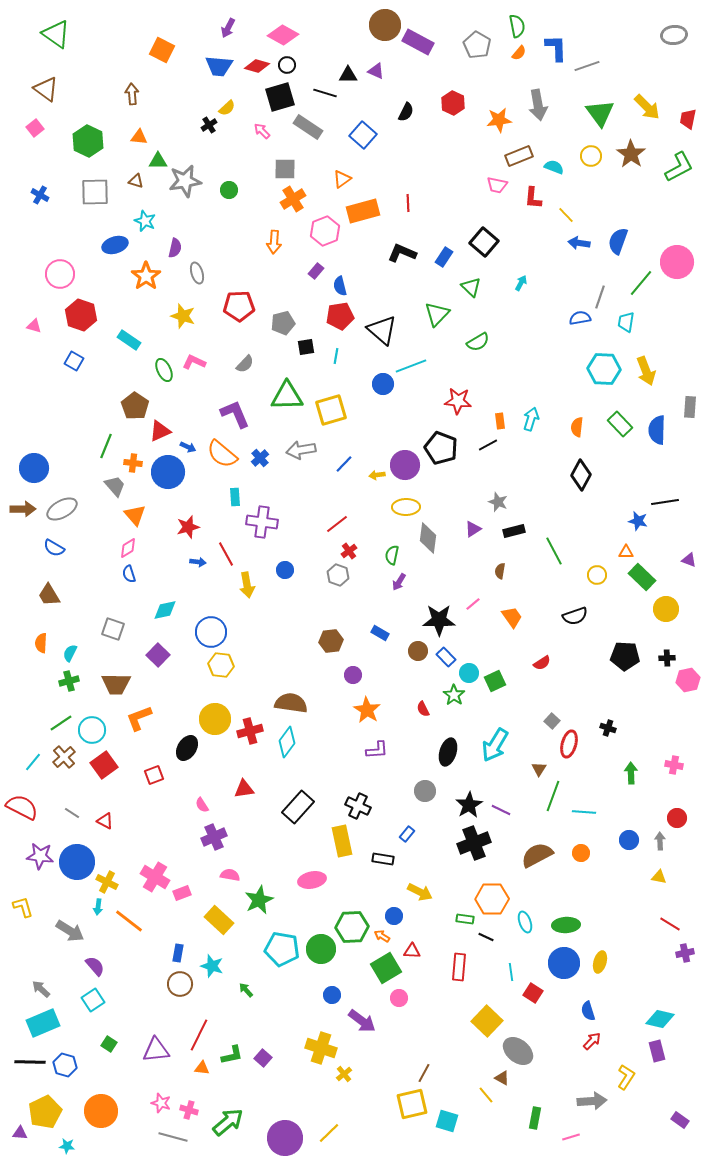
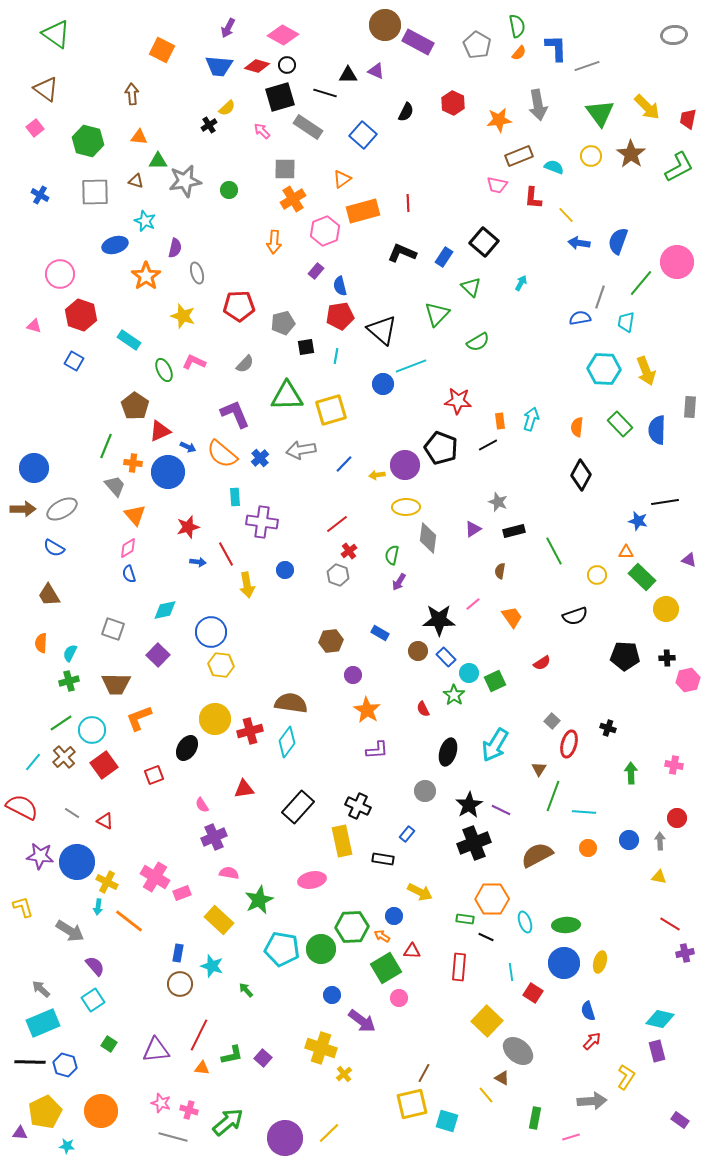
green hexagon at (88, 141): rotated 12 degrees counterclockwise
orange circle at (581, 853): moved 7 px right, 5 px up
pink semicircle at (230, 875): moved 1 px left, 2 px up
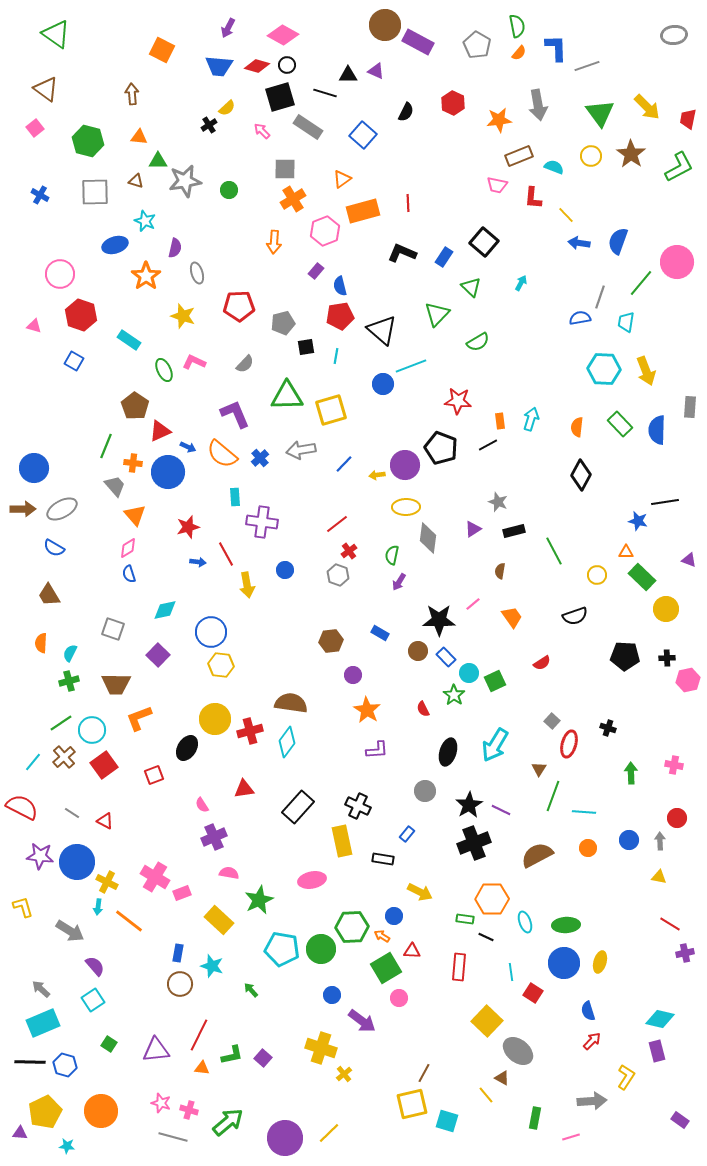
green arrow at (246, 990): moved 5 px right
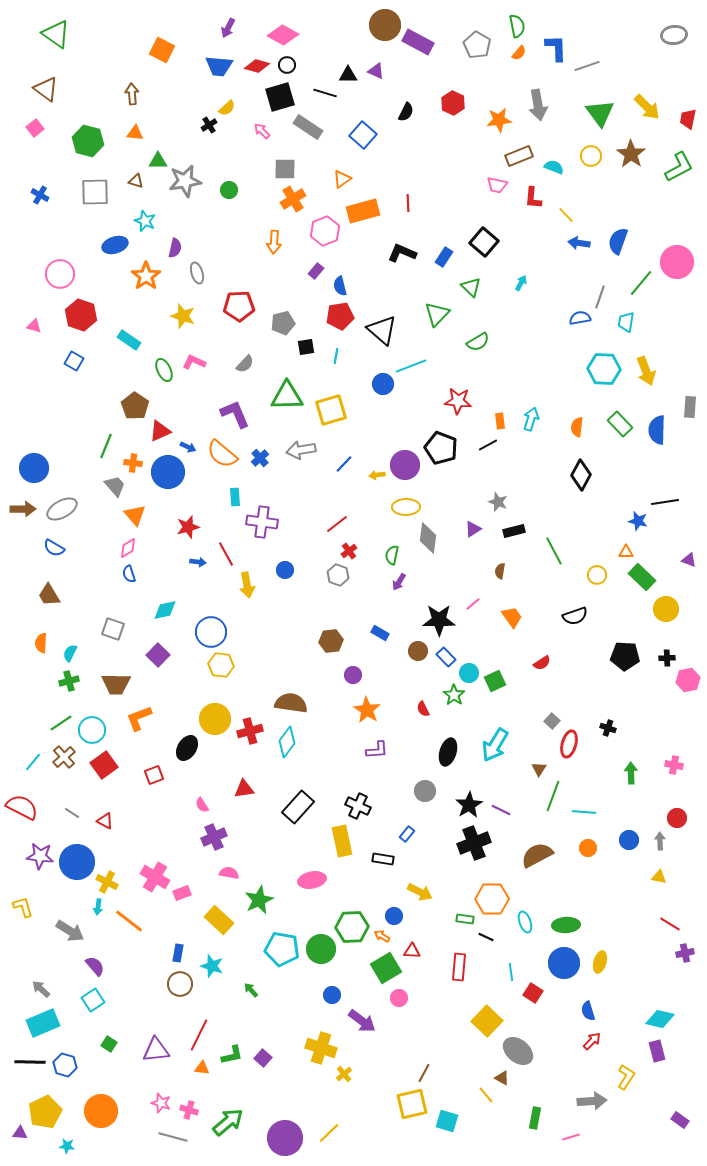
orange triangle at (139, 137): moved 4 px left, 4 px up
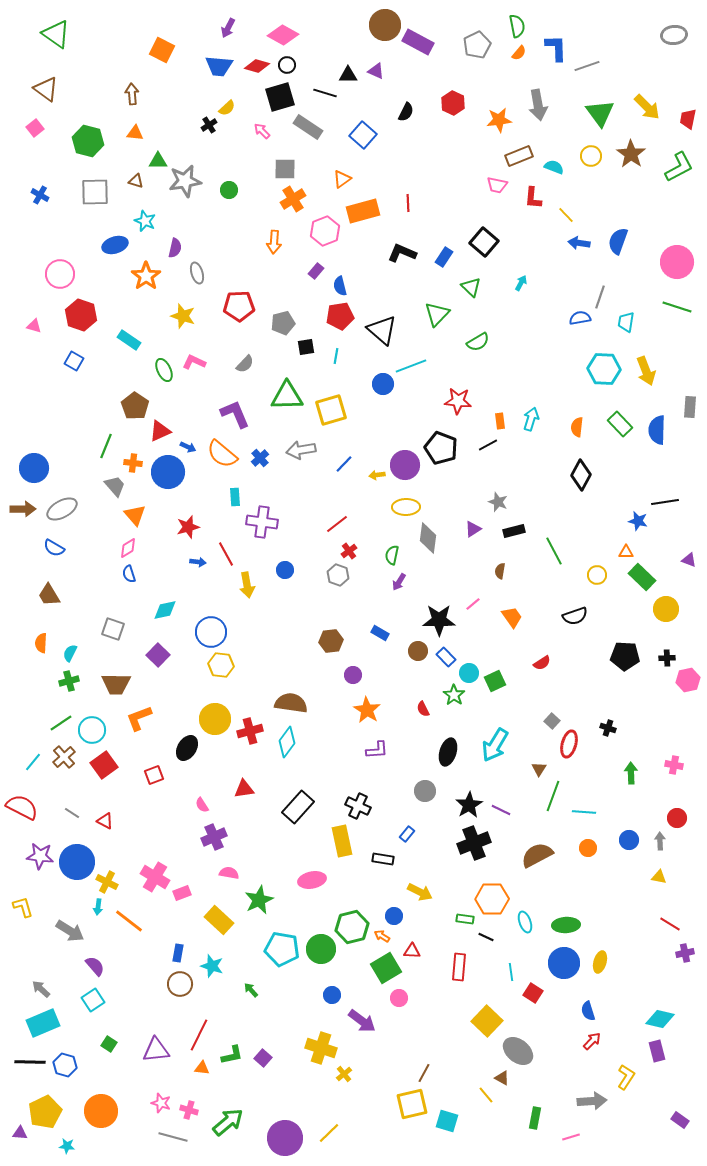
gray pentagon at (477, 45): rotated 16 degrees clockwise
green line at (641, 283): moved 36 px right, 24 px down; rotated 68 degrees clockwise
green hexagon at (352, 927): rotated 12 degrees counterclockwise
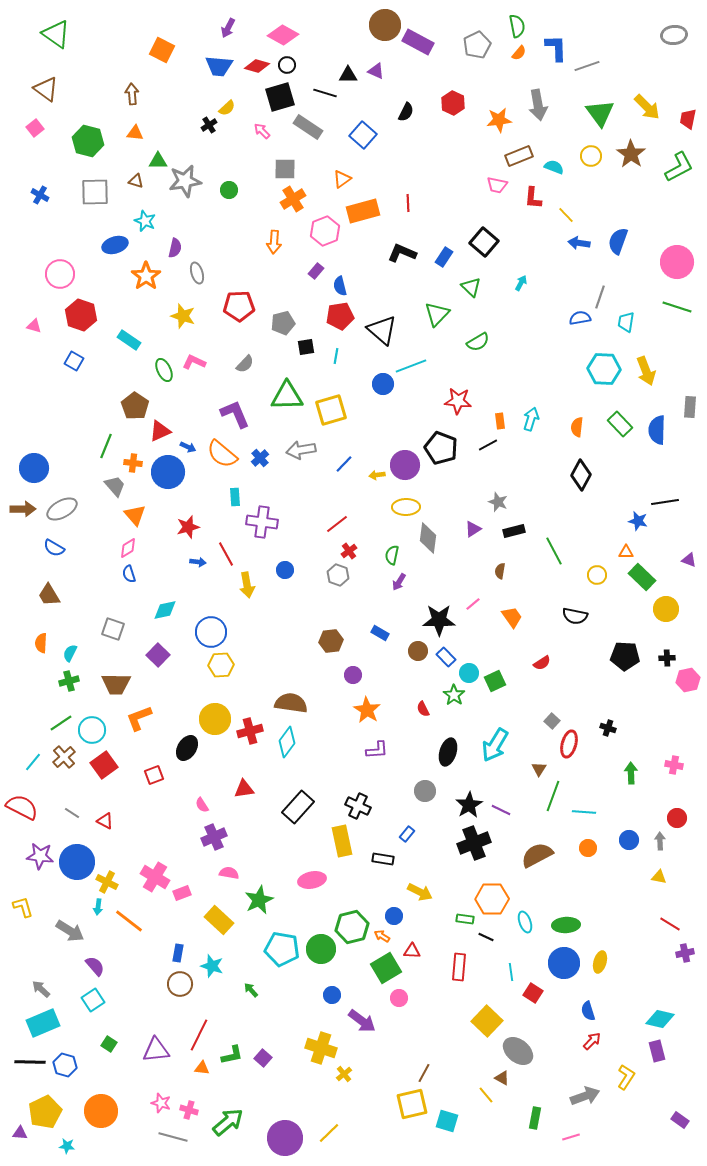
black semicircle at (575, 616): rotated 30 degrees clockwise
yellow hexagon at (221, 665): rotated 10 degrees counterclockwise
gray arrow at (592, 1101): moved 7 px left, 5 px up; rotated 16 degrees counterclockwise
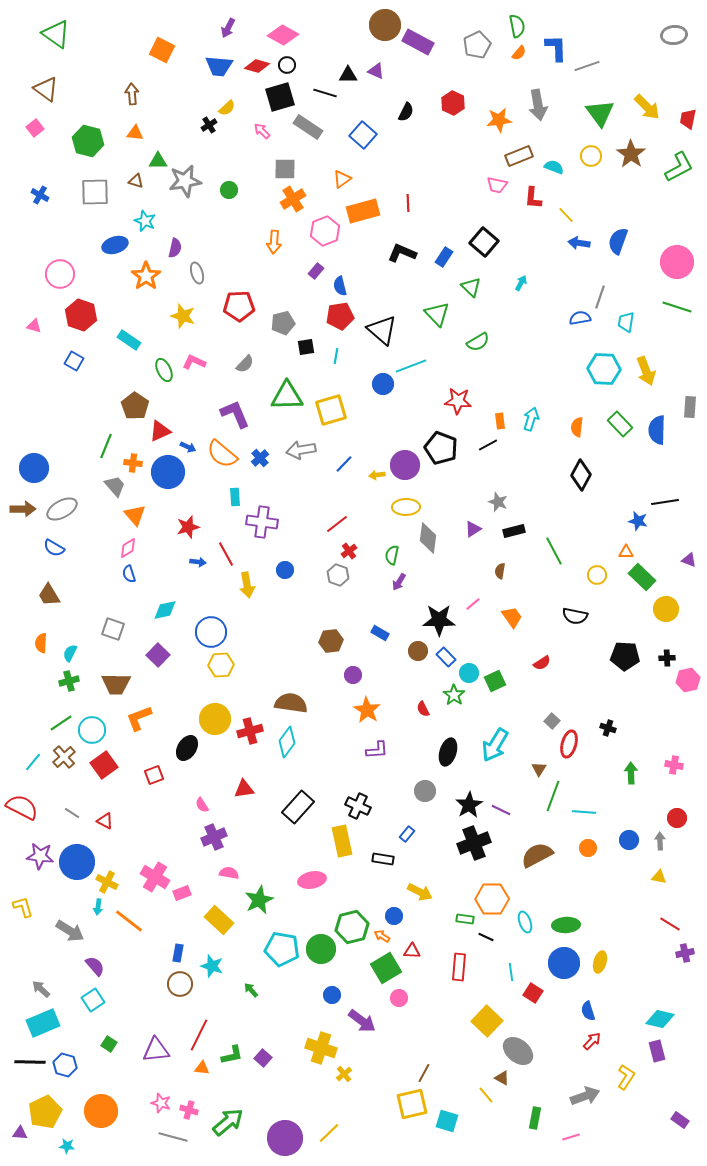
green triangle at (437, 314): rotated 28 degrees counterclockwise
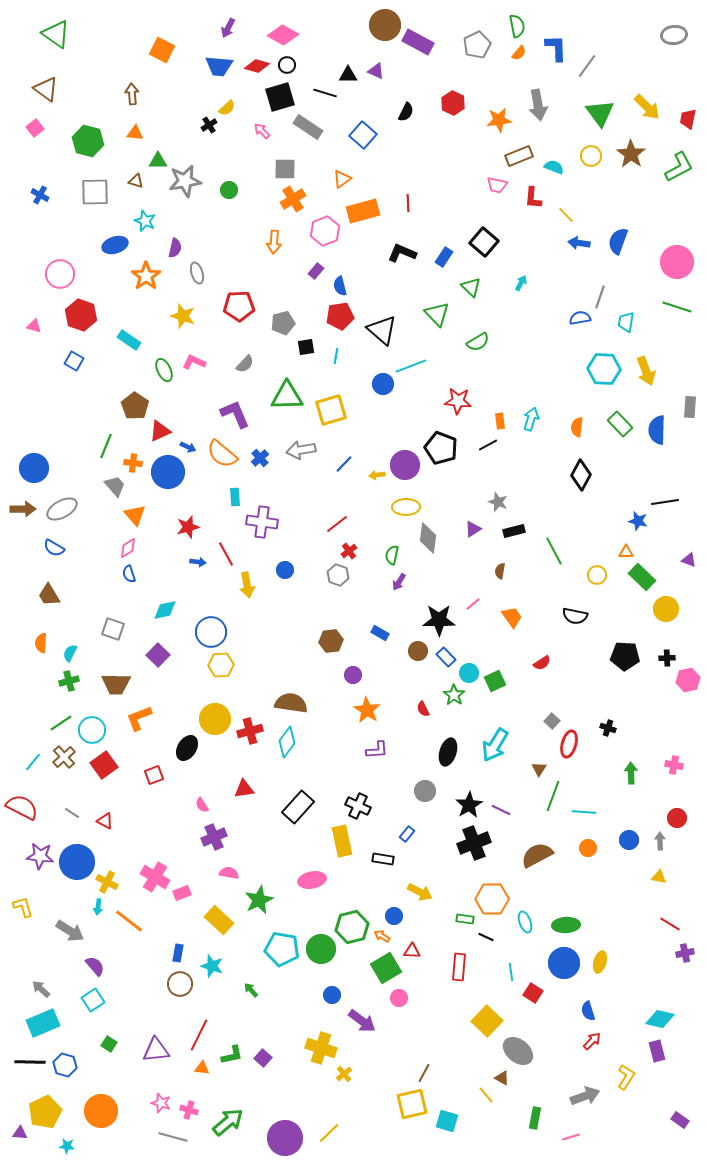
gray line at (587, 66): rotated 35 degrees counterclockwise
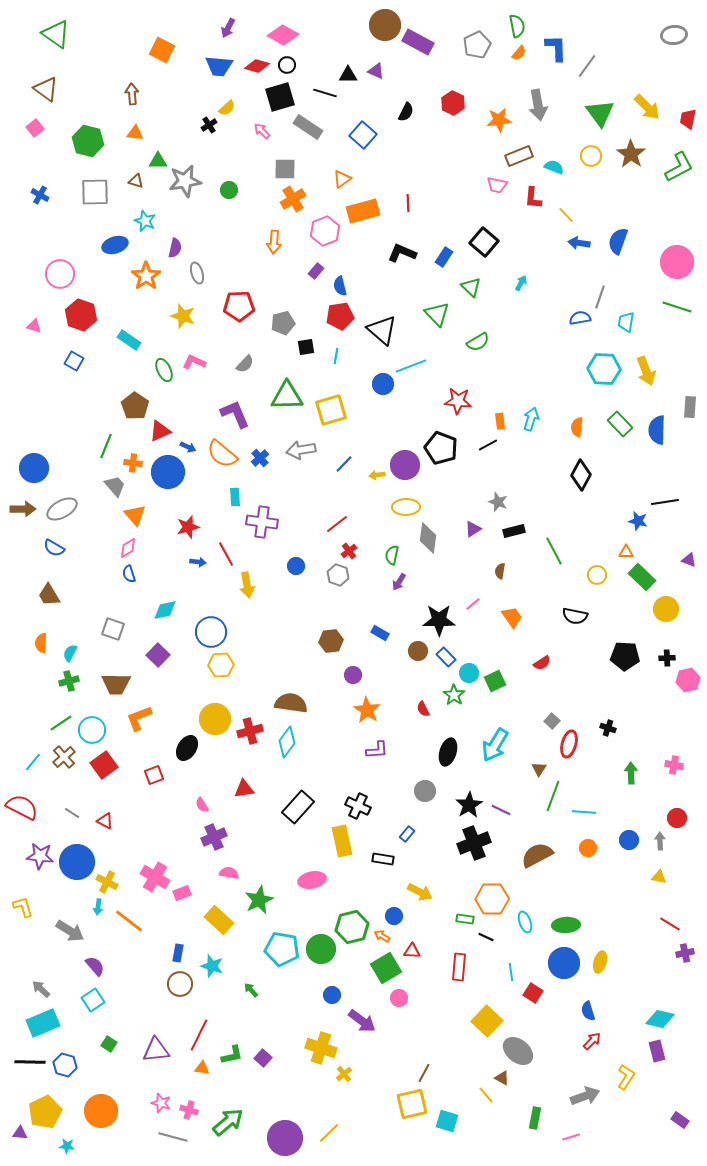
blue circle at (285, 570): moved 11 px right, 4 px up
